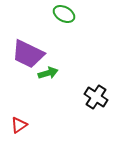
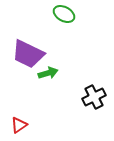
black cross: moved 2 px left; rotated 30 degrees clockwise
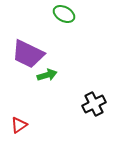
green arrow: moved 1 px left, 2 px down
black cross: moved 7 px down
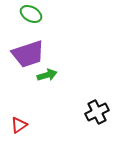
green ellipse: moved 33 px left
purple trapezoid: rotated 44 degrees counterclockwise
black cross: moved 3 px right, 8 px down
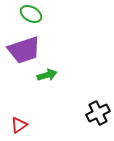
purple trapezoid: moved 4 px left, 4 px up
black cross: moved 1 px right, 1 px down
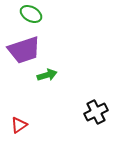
black cross: moved 2 px left, 1 px up
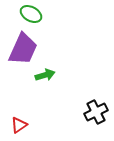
purple trapezoid: moved 1 px left, 1 px up; rotated 48 degrees counterclockwise
green arrow: moved 2 px left
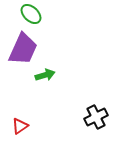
green ellipse: rotated 15 degrees clockwise
black cross: moved 5 px down
red triangle: moved 1 px right, 1 px down
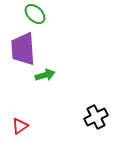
green ellipse: moved 4 px right
purple trapezoid: rotated 152 degrees clockwise
